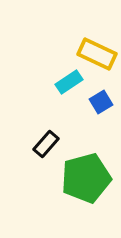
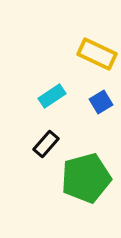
cyan rectangle: moved 17 px left, 14 px down
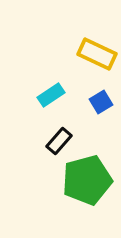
cyan rectangle: moved 1 px left, 1 px up
black rectangle: moved 13 px right, 3 px up
green pentagon: moved 1 px right, 2 px down
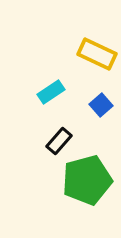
cyan rectangle: moved 3 px up
blue square: moved 3 px down; rotated 10 degrees counterclockwise
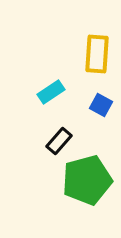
yellow rectangle: rotated 69 degrees clockwise
blue square: rotated 20 degrees counterclockwise
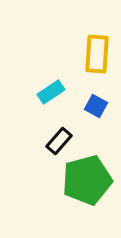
blue square: moved 5 px left, 1 px down
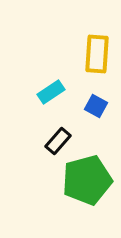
black rectangle: moved 1 px left
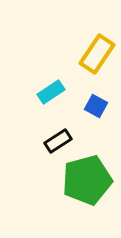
yellow rectangle: rotated 30 degrees clockwise
black rectangle: rotated 16 degrees clockwise
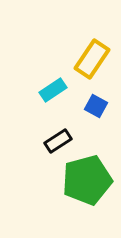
yellow rectangle: moved 5 px left, 5 px down
cyan rectangle: moved 2 px right, 2 px up
